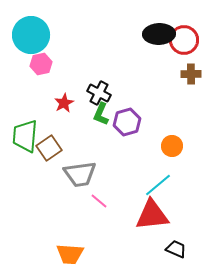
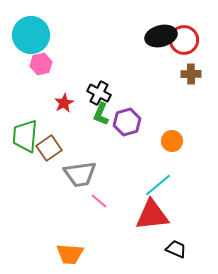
black ellipse: moved 2 px right, 2 px down; rotated 12 degrees counterclockwise
orange circle: moved 5 px up
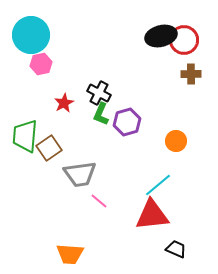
orange circle: moved 4 px right
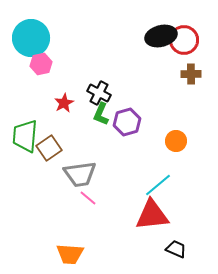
cyan circle: moved 3 px down
pink line: moved 11 px left, 3 px up
